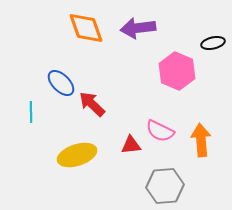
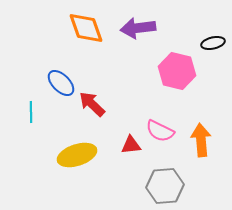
pink hexagon: rotated 9 degrees counterclockwise
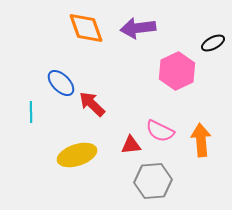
black ellipse: rotated 15 degrees counterclockwise
pink hexagon: rotated 21 degrees clockwise
gray hexagon: moved 12 px left, 5 px up
